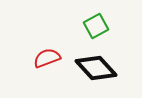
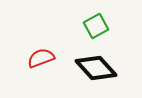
red semicircle: moved 6 px left
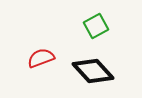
black diamond: moved 3 px left, 3 px down
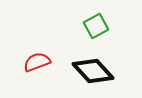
red semicircle: moved 4 px left, 4 px down
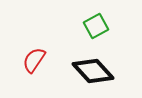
red semicircle: moved 3 px left, 2 px up; rotated 36 degrees counterclockwise
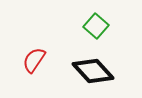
green square: rotated 20 degrees counterclockwise
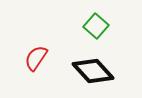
red semicircle: moved 2 px right, 2 px up
